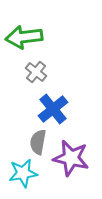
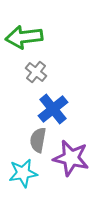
gray semicircle: moved 2 px up
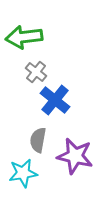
blue cross: moved 2 px right, 9 px up; rotated 12 degrees counterclockwise
purple star: moved 4 px right, 2 px up
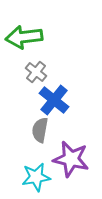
blue cross: moved 1 px left
gray semicircle: moved 2 px right, 10 px up
purple star: moved 4 px left, 3 px down
cyan star: moved 13 px right, 4 px down
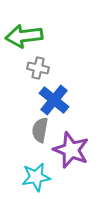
green arrow: moved 1 px up
gray cross: moved 2 px right, 4 px up; rotated 25 degrees counterclockwise
purple star: moved 9 px up; rotated 9 degrees clockwise
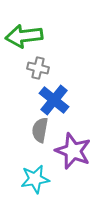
purple star: moved 2 px right, 1 px down
cyan star: moved 1 px left, 2 px down
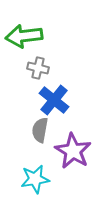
purple star: rotated 9 degrees clockwise
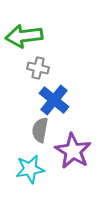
cyan star: moved 5 px left, 10 px up
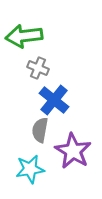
gray cross: rotated 10 degrees clockwise
